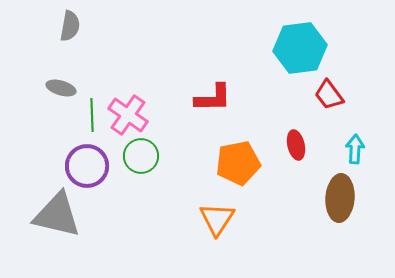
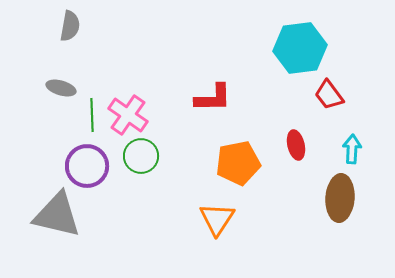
cyan arrow: moved 3 px left
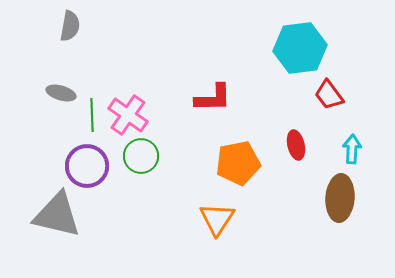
gray ellipse: moved 5 px down
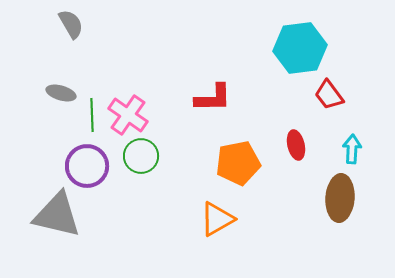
gray semicircle: moved 1 px right, 2 px up; rotated 40 degrees counterclockwise
orange triangle: rotated 27 degrees clockwise
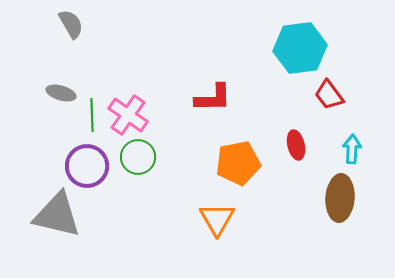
green circle: moved 3 px left, 1 px down
orange triangle: rotated 30 degrees counterclockwise
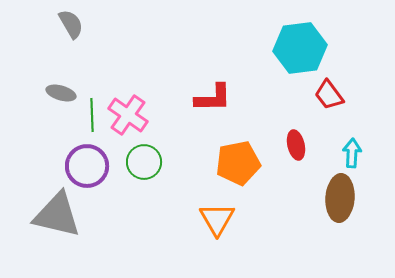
cyan arrow: moved 4 px down
green circle: moved 6 px right, 5 px down
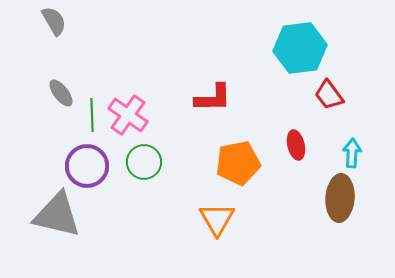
gray semicircle: moved 17 px left, 3 px up
gray ellipse: rotated 36 degrees clockwise
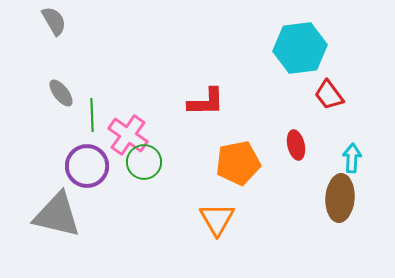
red L-shape: moved 7 px left, 4 px down
pink cross: moved 20 px down
cyan arrow: moved 5 px down
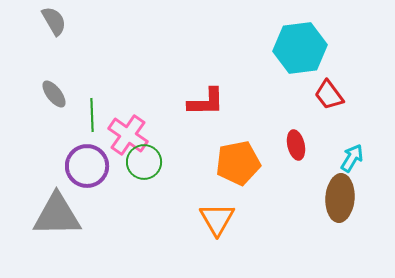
gray ellipse: moved 7 px left, 1 px down
cyan arrow: rotated 28 degrees clockwise
gray triangle: rotated 14 degrees counterclockwise
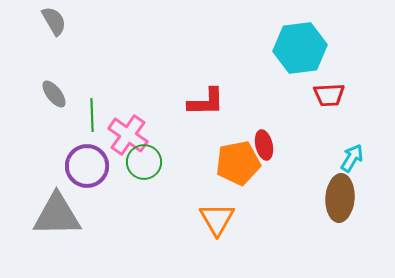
red trapezoid: rotated 56 degrees counterclockwise
red ellipse: moved 32 px left
